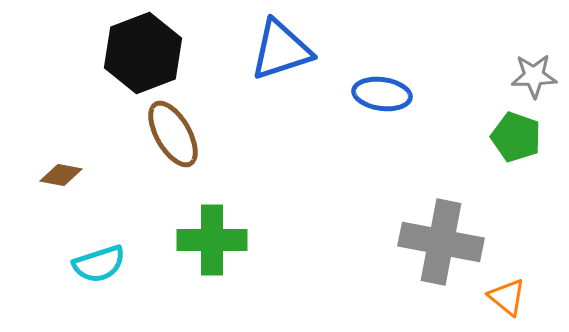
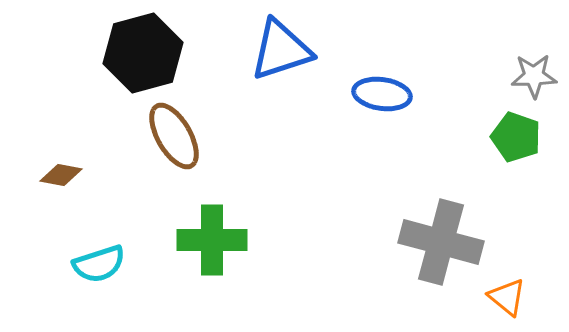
black hexagon: rotated 6 degrees clockwise
brown ellipse: moved 1 px right, 2 px down
gray cross: rotated 4 degrees clockwise
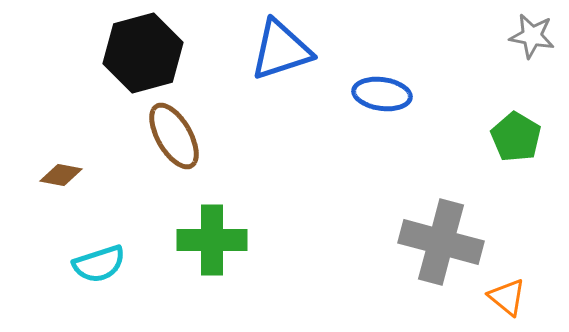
gray star: moved 2 px left, 40 px up; rotated 12 degrees clockwise
green pentagon: rotated 12 degrees clockwise
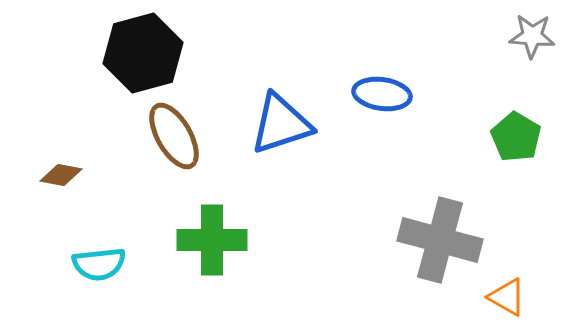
gray star: rotated 6 degrees counterclockwise
blue triangle: moved 74 px down
gray cross: moved 1 px left, 2 px up
cyan semicircle: rotated 12 degrees clockwise
orange triangle: rotated 9 degrees counterclockwise
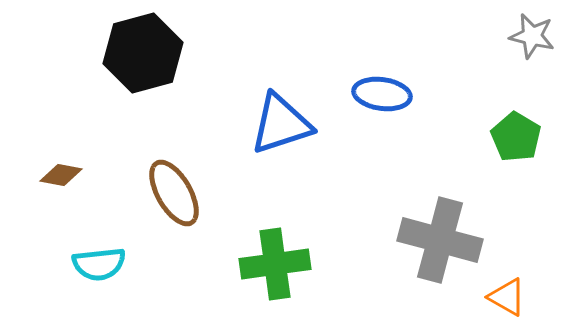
gray star: rotated 9 degrees clockwise
brown ellipse: moved 57 px down
green cross: moved 63 px right, 24 px down; rotated 8 degrees counterclockwise
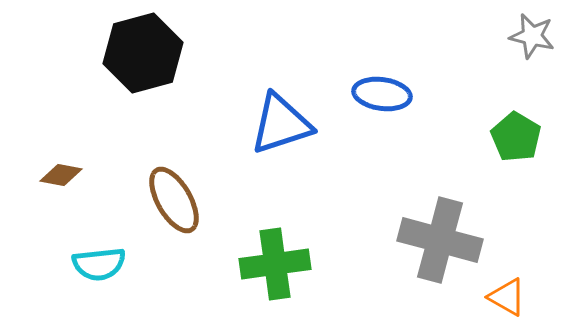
brown ellipse: moved 7 px down
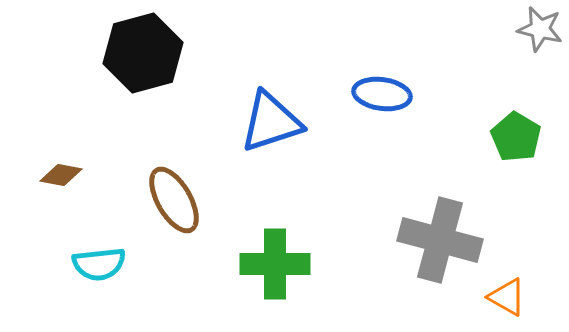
gray star: moved 8 px right, 7 px up
blue triangle: moved 10 px left, 2 px up
green cross: rotated 8 degrees clockwise
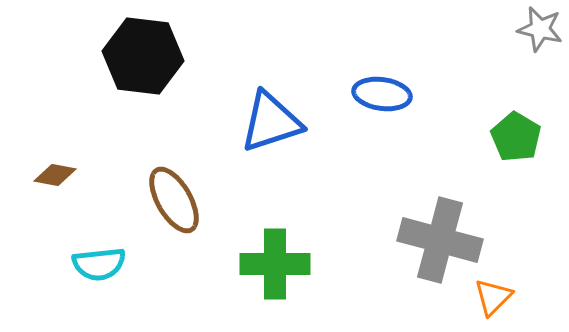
black hexagon: moved 3 px down; rotated 22 degrees clockwise
brown diamond: moved 6 px left
orange triangle: moved 14 px left; rotated 45 degrees clockwise
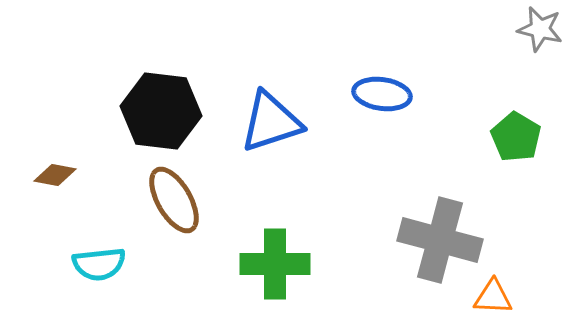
black hexagon: moved 18 px right, 55 px down
orange triangle: rotated 48 degrees clockwise
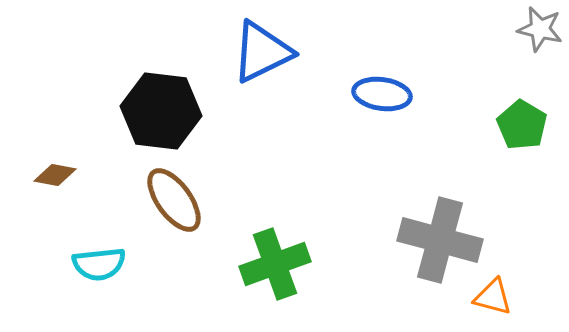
blue triangle: moved 9 px left, 70 px up; rotated 8 degrees counterclockwise
green pentagon: moved 6 px right, 12 px up
brown ellipse: rotated 6 degrees counterclockwise
green cross: rotated 20 degrees counterclockwise
orange triangle: rotated 12 degrees clockwise
